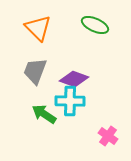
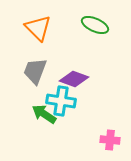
cyan cross: moved 9 px left; rotated 8 degrees clockwise
pink cross: moved 2 px right, 4 px down; rotated 30 degrees counterclockwise
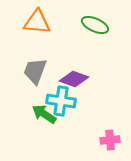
orange triangle: moved 1 px left, 6 px up; rotated 40 degrees counterclockwise
pink cross: rotated 12 degrees counterclockwise
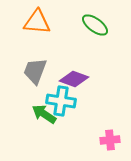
green ellipse: rotated 12 degrees clockwise
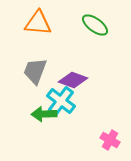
orange triangle: moved 1 px right, 1 px down
purple diamond: moved 1 px left, 1 px down
cyan cross: rotated 28 degrees clockwise
green arrow: rotated 35 degrees counterclockwise
pink cross: rotated 36 degrees clockwise
